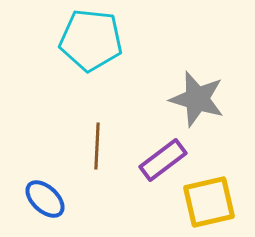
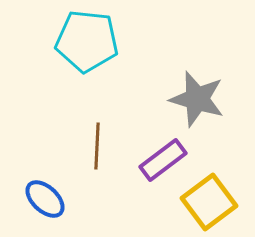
cyan pentagon: moved 4 px left, 1 px down
yellow square: rotated 24 degrees counterclockwise
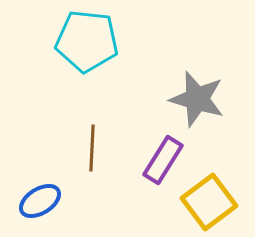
brown line: moved 5 px left, 2 px down
purple rectangle: rotated 21 degrees counterclockwise
blue ellipse: moved 5 px left, 2 px down; rotated 75 degrees counterclockwise
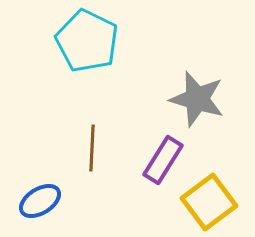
cyan pentagon: rotated 20 degrees clockwise
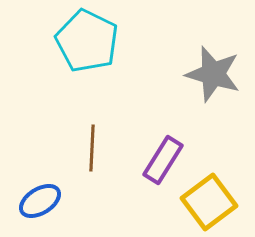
gray star: moved 16 px right, 25 px up
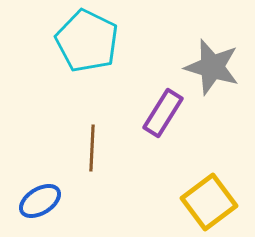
gray star: moved 1 px left, 7 px up
purple rectangle: moved 47 px up
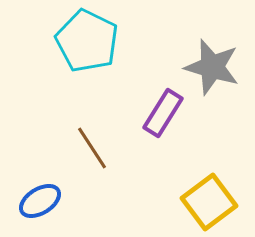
brown line: rotated 36 degrees counterclockwise
